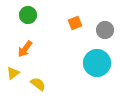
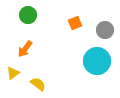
cyan circle: moved 2 px up
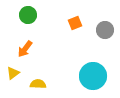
cyan circle: moved 4 px left, 15 px down
yellow semicircle: rotated 35 degrees counterclockwise
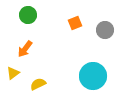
yellow semicircle: rotated 28 degrees counterclockwise
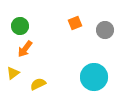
green circle: moved 8 px left, 11 px down
cyan circle: moved 1 px right, 1 px down
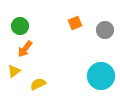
yellow triangle: moved 1 px right, 2 px up
cyan circle: moved 7 px right, 1 px up
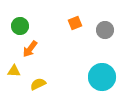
orange arrow: moved 5 px right
yellow triangle: rotated 40 degrees clockwise
cyan circle: moved 1 px right, 1 px down
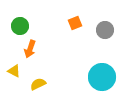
orange arrow: rotated 18 degrees counterclockwise
yellow triangle: rotated 24 degrees clockwise
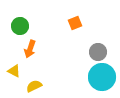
gray circle: moved 7 px left, 22 px down
yellow semicircle: moved 4 px left, 2 px down
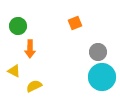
green circle: moved 2 px left
orange arrow: rotated 18 degrees counterclockwise
